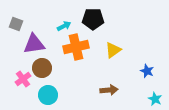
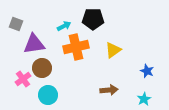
cyan star: moved 11 px left; rotated 16 degrees clockwise
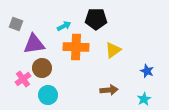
black pentagon: moved 3 px right
orange cross: rotated 15 degrees clockwise
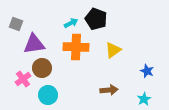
black pentagon: rotated 20 degrees clockwise
cyan arrow: moved 7 px right, 3 px up
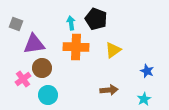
cyan arrow: rotated 72 degrees counterclockwise
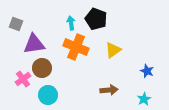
orange cross: rotated 20 degrees clockwise
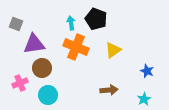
pink cross: moved 3 px left, 4 px down; rotated 14 degrees clockwise
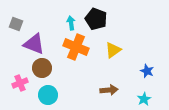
purple triangle: rotated 30 degrees clockwise
